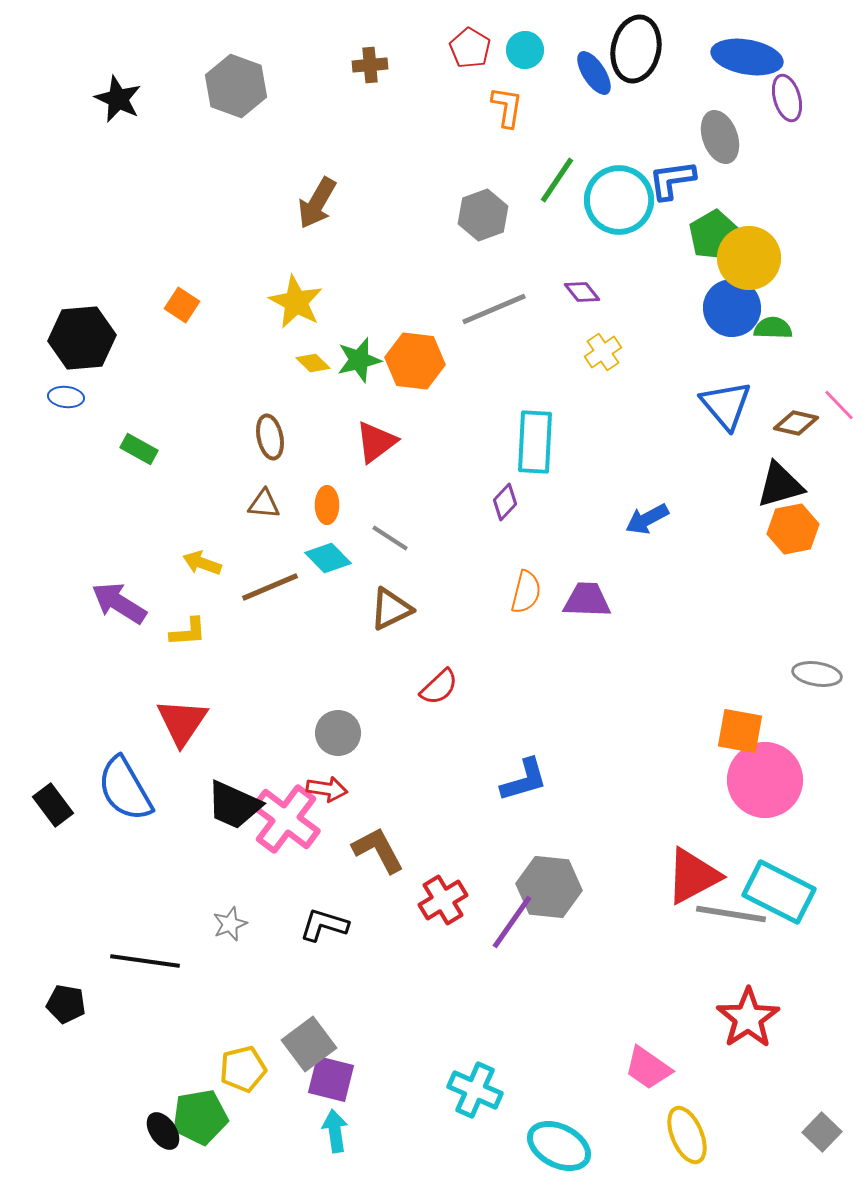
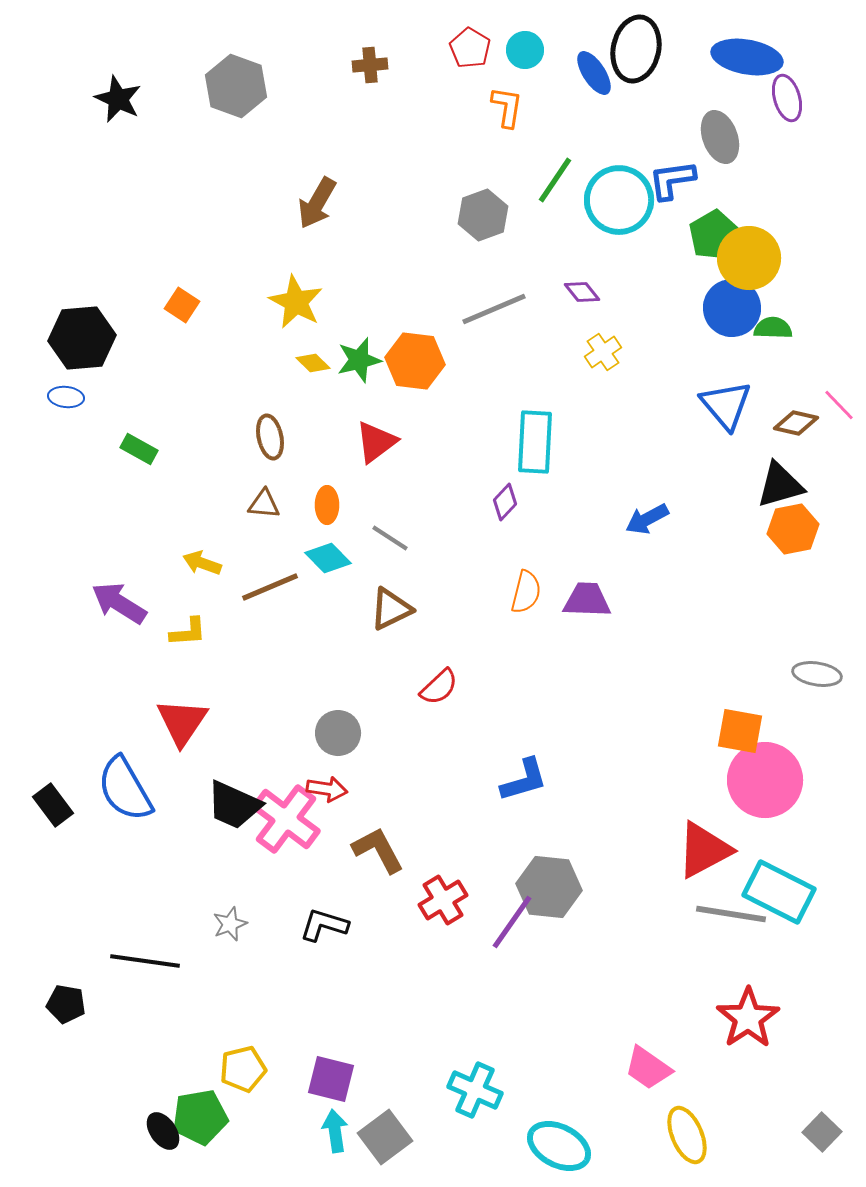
green line at (557, 180): moved 2 px left
red triangle at (693, 876): moved 11 px right, 26 px up
gray square at (309, 1044): moved 76 px right, 93 px down
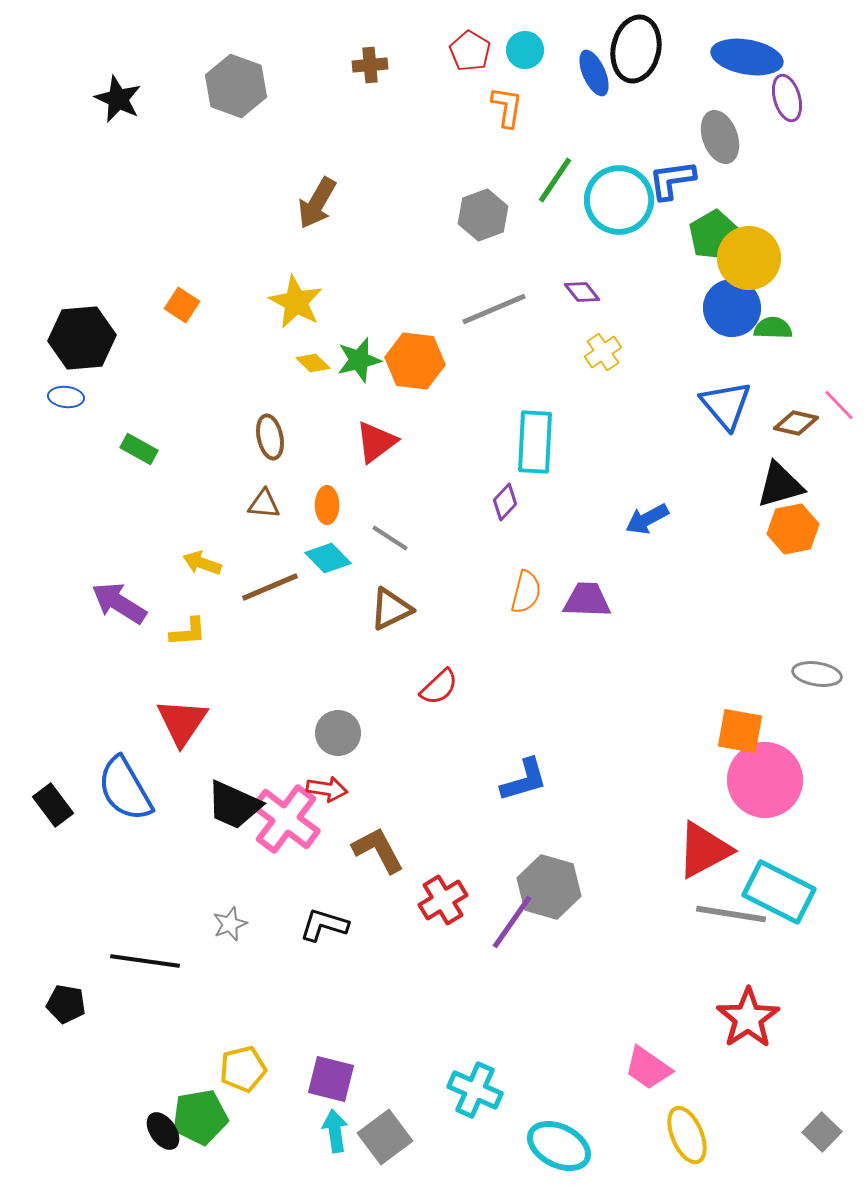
red pentagon at (470, 48): moved 3 px down
blue ellipse at (594, 73): rotated 9 degrees clockwise
gray hexagon at (549, 887): rotated 10 degrees clockwise
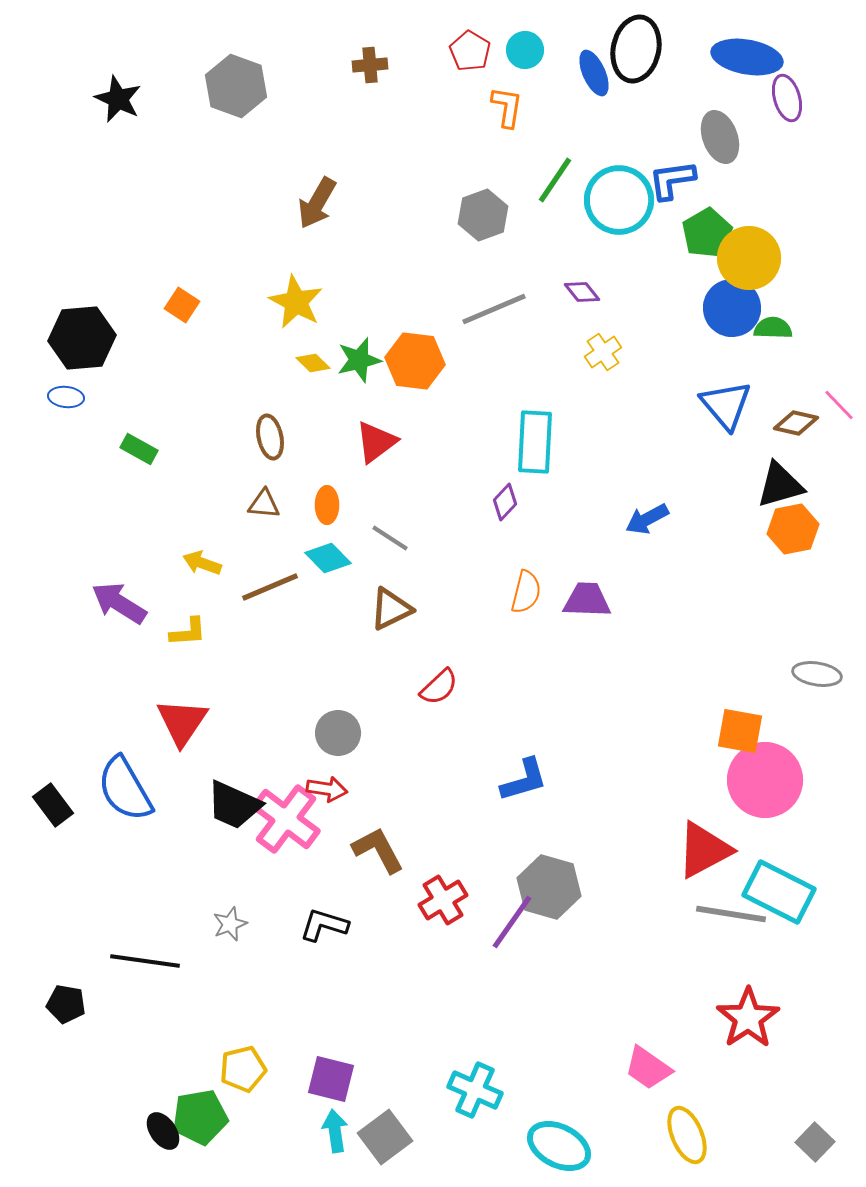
green pentagon at (714, 235): moved 7 px left, 2 px up
gray square at (822, 1132): moved 7 px left, 10 px down
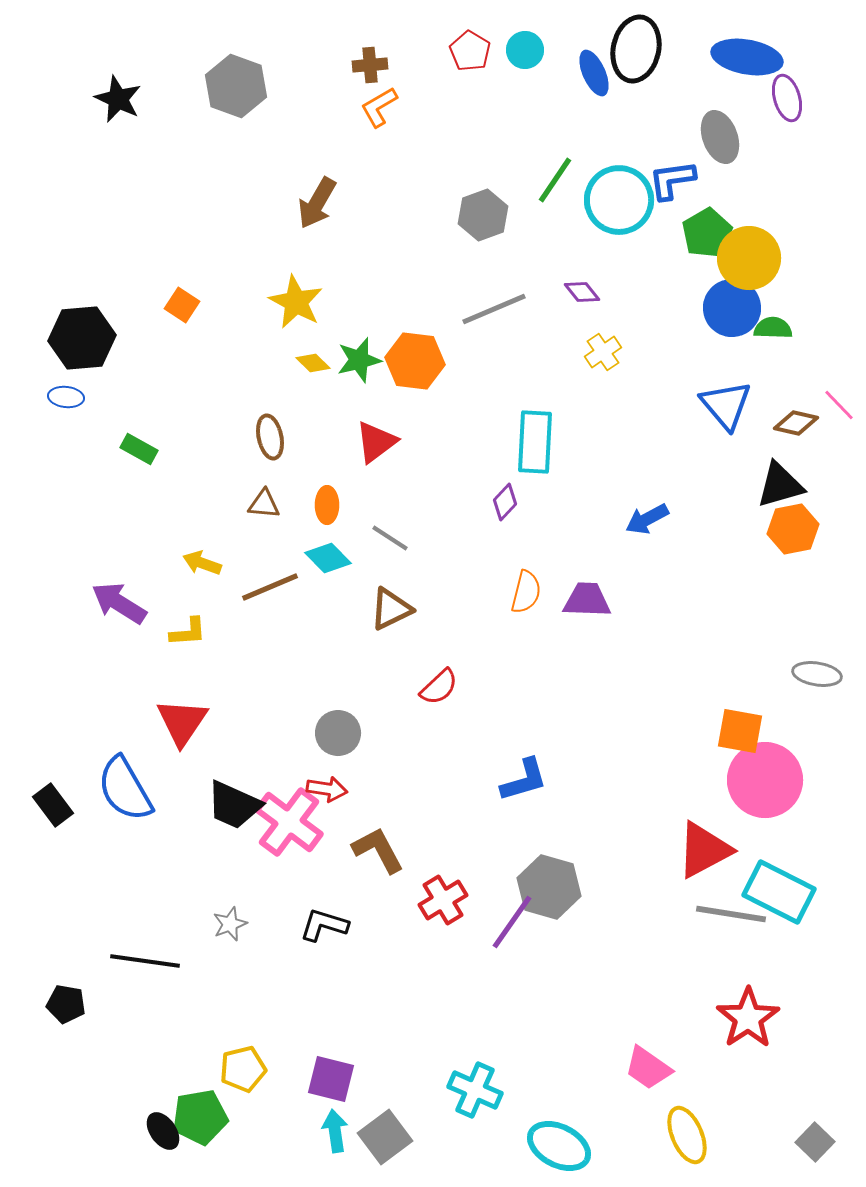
orange L-shape at (507, 107): moved 128 px left; rotated 129 degrees counterclockwise
pink cross at (286, 819): moved 3 px right, 3 px down
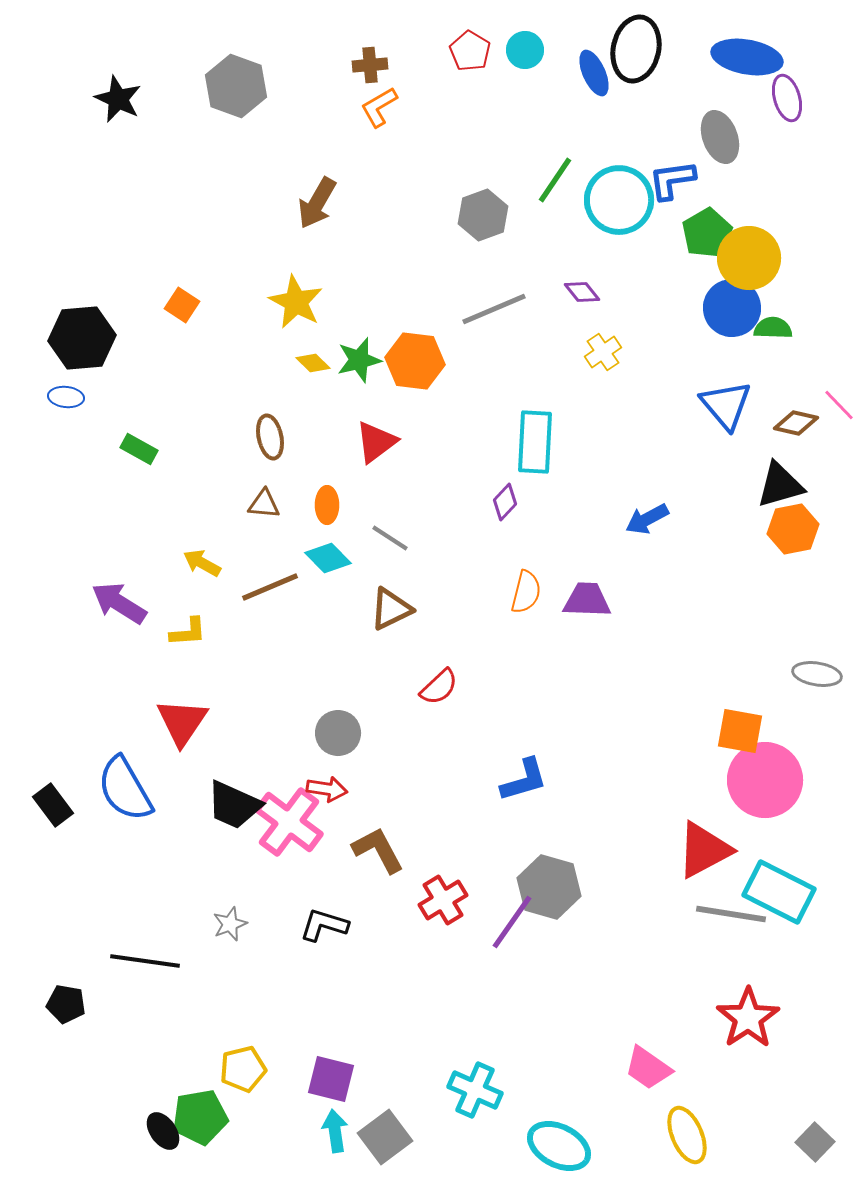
yellow arrow at (202, 563): rotated 9 degrees clockwise
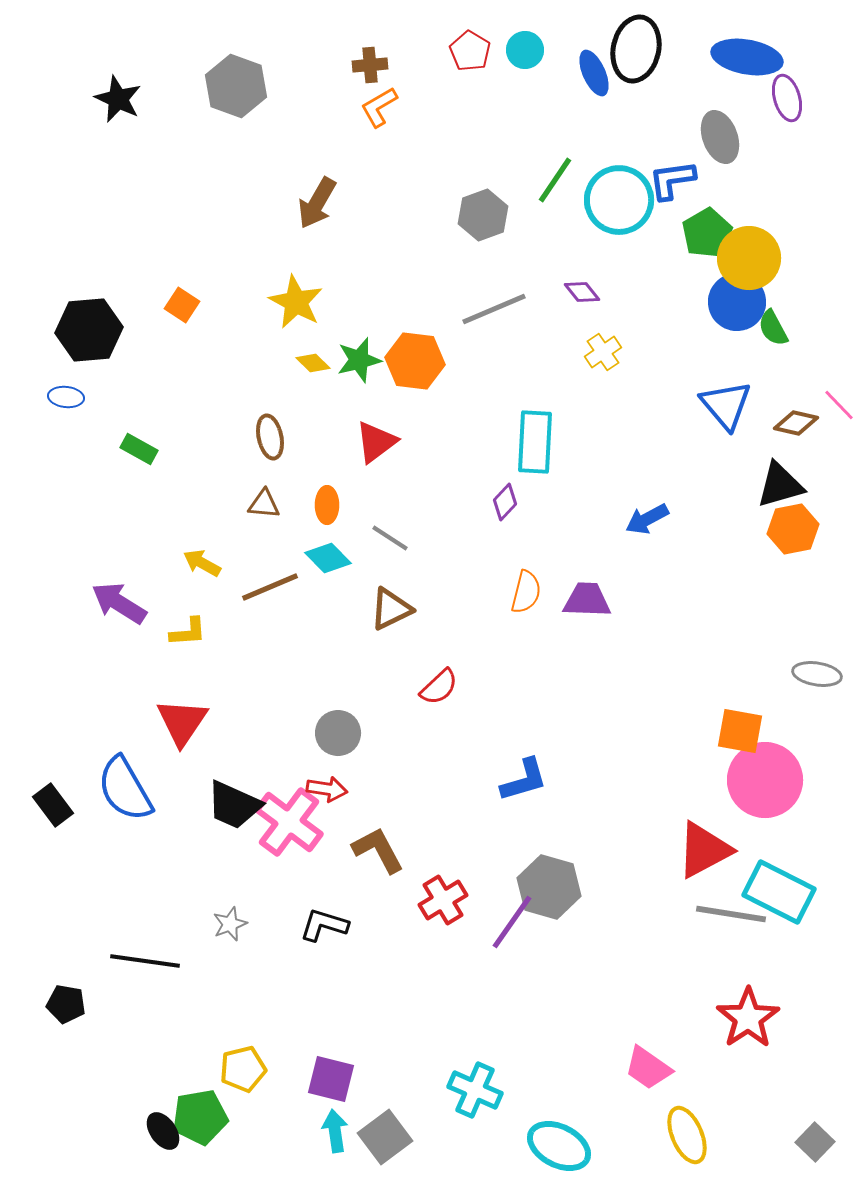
blue circle at (732, 308): moved 5 px right, 6 px up
green semicircle at (773, 328): rotated 120 degrees counterclockwise
black hexagon at (82, 338): moved 7 px right, 8 px up
